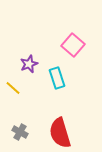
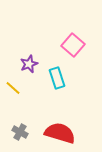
red semicircle: rotated 124 degrees clockwise
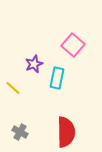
purple star: moved 5 px right
cyan rectangle: rotated 30 degrees clockwise
red semicircle: moved 6 px right, 1 px up; rotated 72 degrees clockwise
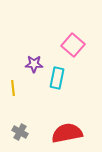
purple star: rotated 24 degrees clockwise
yellow line: rotated 42 degrees clockwise
red semicircle: moved 1 px right, 1 px down; rotated 100 degrees counterclockwise
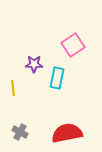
pink square: rotated 15 degrees clockwise
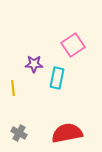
gray cross: moved 1 px left, 1 px down
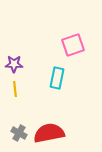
pink square: rotated 15 degrees clockwise
purple star: moved 20 px left
yellow line: moved 2 px right, 1 px down
red semicircle: moved 18 px left
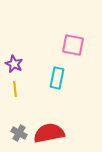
pink square: rotated 30 degrees clockwise
purple star: rotated 24 degrees clockwise
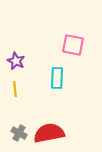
purple star: moved 2 px right, 3 px up
cyan rectangle: rotated 10 degrees counterclockwise
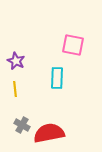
gray cross: moved 3 px right, 8 px up
